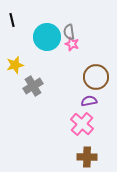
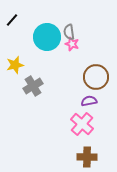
black line: rotated 56 degrees clockwise
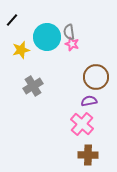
yellow star: moved 6 px right, 15 px up
brown cross: moved 1 px right, 2 px up
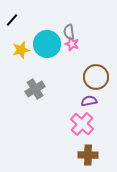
cyan circle: moved 7 px down
gray cross: moved 2 px right, 3 px down
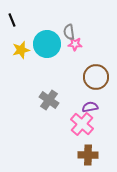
black line: rotated 64 degrees counterclockwise
pink star: moved 3 px right; rotated 16 degrees counterclockwise
gray cross: moved 14 px right, 11 px down; rotated 24 degrees counterclockwise
purple semicircle: moved 1 px right, 6 px down
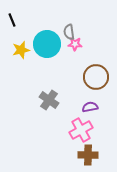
pink cross: moved 1 px left, 6 px down; rotated 20 degrees clockwise
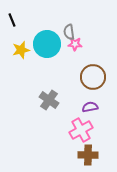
brown circle: moved 3 px left
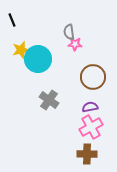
cyan circle: moved 9 px left, 15 px down
pink cross: moved 10 px right, 3 px up
brown cross: moved 1 px left, 1 px up
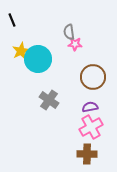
yellow star: moved 1 px down; rotated 12 degrees counterclockwise
